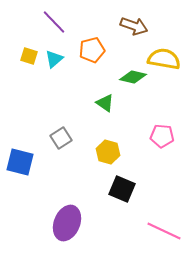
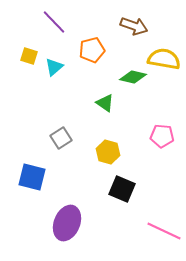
cyan triangle: moved 8 px down
blue square: moved 12 px right, 15 px down
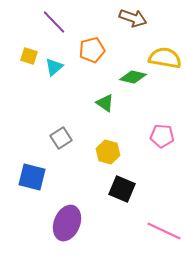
brown arrow: moved 1 px left, 8 px up
yellow semicircle: moved 1 px right, 1 px up
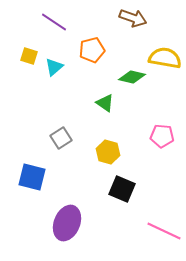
purple line: rotated 12 degrees counterclockwise
green diamond: moved 1 px left
